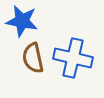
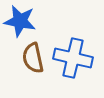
blue star: moved 2 px left
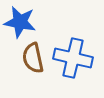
blue star: moved 1 px down
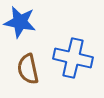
brown semicircle: moved 5 px left, 11 px down
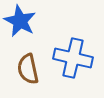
blue star: moved 1 px up; rotated 16 degrees clockwise
